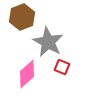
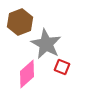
brown hexagon: moved 2 px left, 5 px down
gray star: moved 2 px left, 2 px down
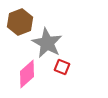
gray star: moved 1 px right, 1 px up
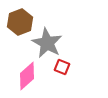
pink diamond: moved 2 px down
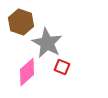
brown hexagon: moved 1 px right; rotated 20 degrees counterclockwise
pink diamond: moved 4 px up
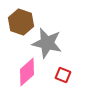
gray star: rotated 16 degrees counterclockwise
red square: moved 1 px right, 8 px down
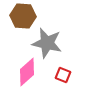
brown hexagon: moved 2 px right, 6 px up; rotated 15 degrees counterclockwise
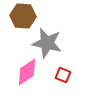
pink diamond: rotated 8 degrees clockwise
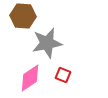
gray star: rotated 24 degrees counterclockwise
pink diamond: moved 3 px right, 6 px down
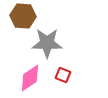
gray star: rotated 12 degrees clockwise
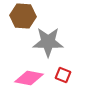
gray star: moved 1 px right, 1 px up
pink diamond: moved 1 px left; rotated 44 degrees clockwise
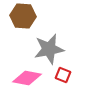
gray star: moved 1 px right, 7 px down; rotated 12 degrees counterclockwise
pink diamond: moved 2 px left
